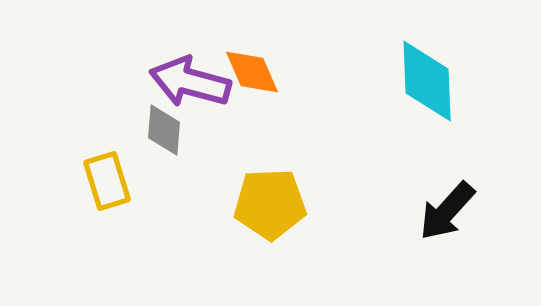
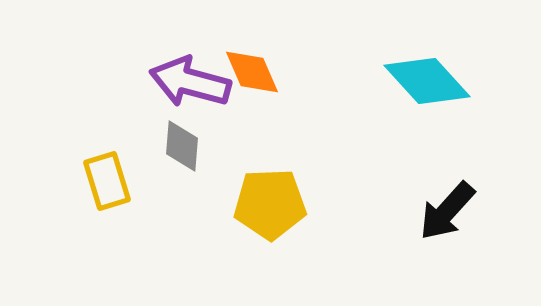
cyan diamond: rotated 40 degrees counterclockwise
gray diamond: moved 18 px right, 16 px down
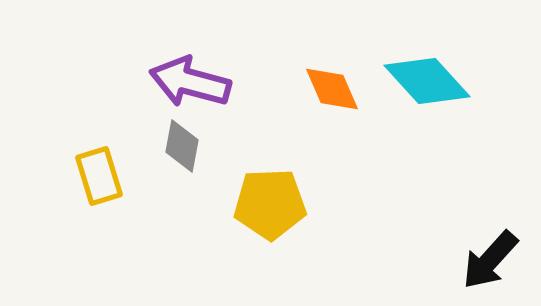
orange diamond: moved 80 px right, 17 px down
gray diamond: rotated 6 degrees clockwise
yellow rectangle: moved 8 px left, 5 px up
black arrow: moved 43 px right, 49 px down
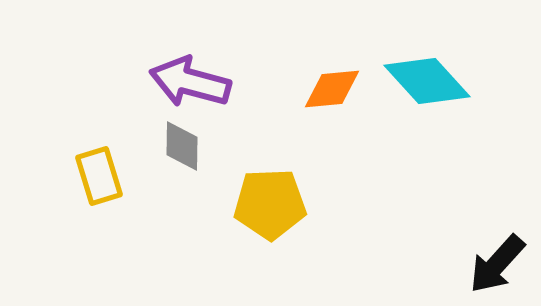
orange diamond: rotated 72 degrees counterclockwise
gray diamond: rotated 10 degrees counterclockwise
black arrow: moved 7 px right, 4 px down
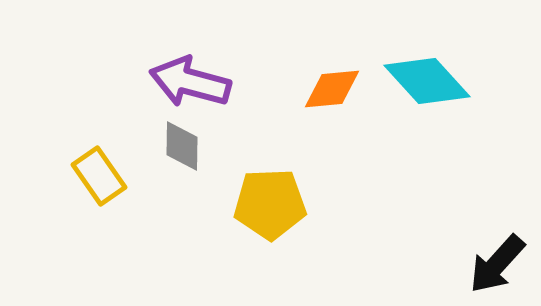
yellow rectangle: rotated 18 degrees counterclockwise
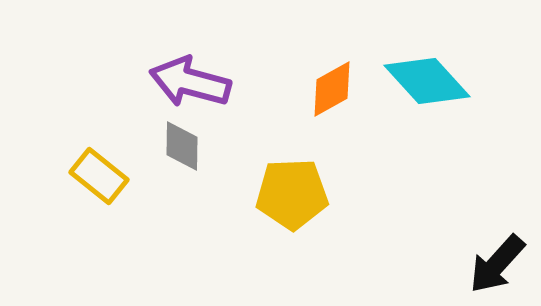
orange diamond: rotated 24 degrees counterclockwise
yellow rectangle: rotated 16 degrees counterclockwise
yellow pentagon: moved 22 px right, 10 px up
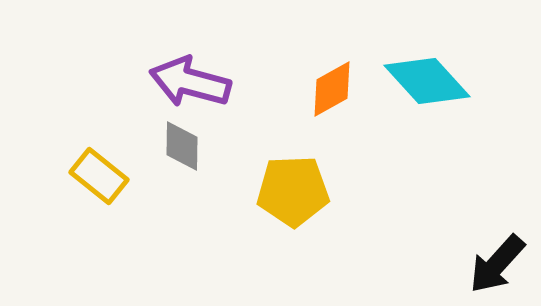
yellow pentagon: moved 1 px right, 3 px up
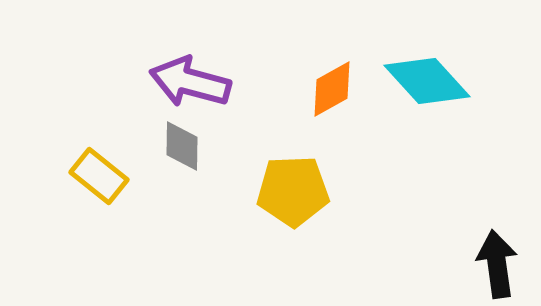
black arrow: rotated 130 degrees clockwise
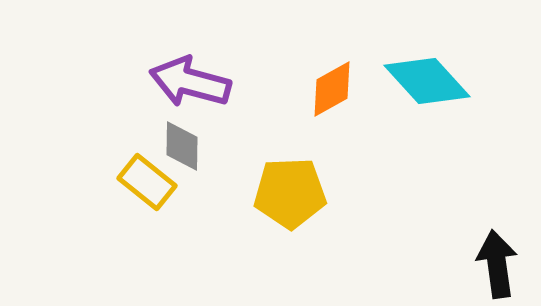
yellow rectangle: moved 48 px right, 6 px down
yellow pentagon: moved 3 px left, 2 px down
